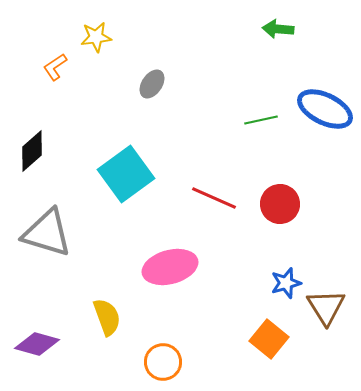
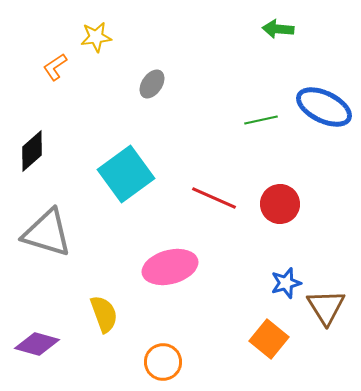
blue ellipse: moved 1 px left, 2 px up
yellow semicircle: moved 3 px left, 3 px up
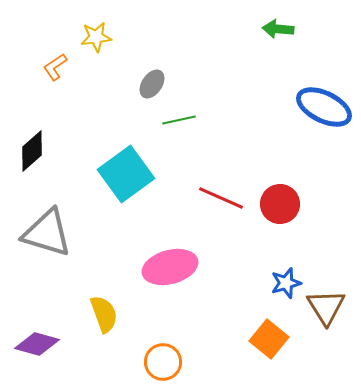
green line: moved 82 px left
red line: moved 7 px right
